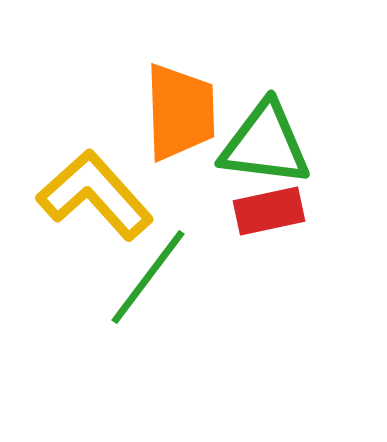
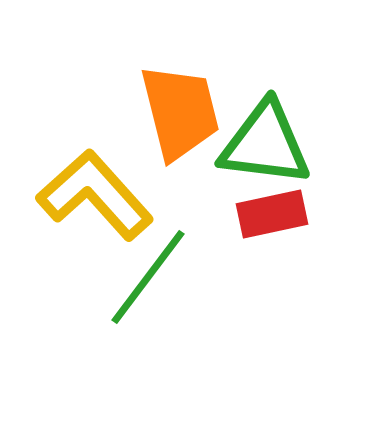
orange trapezoid: rotated 12 degrees counterclockwise
red rectangle: moved 3 px right, 3 px down
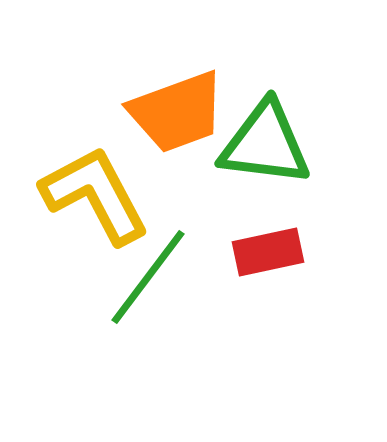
orange trapezoid: moved 3 px left; rotated 84 degrees clockwise
yellow L-shape: rotated 14 degrees clockwise
red rectangle: moved 4 px left, 38 px down
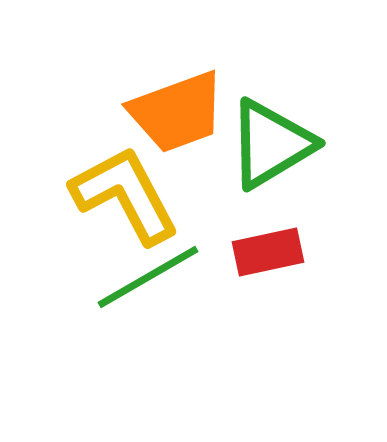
green triangle: moved 6 px right; rotated 38 degrees counterclockwise
yellow L-shape: moved 30 px right
green line: rotated 23 degrees clockwise
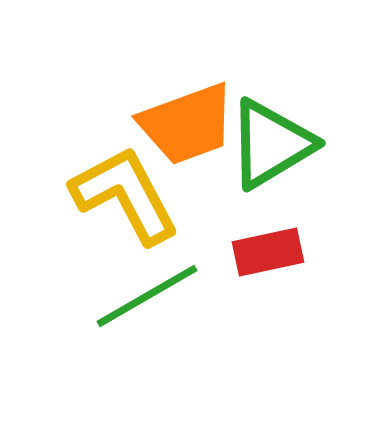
orange trapezoid: moved 10 px right, 12 px down
green line: moved 1 px left, 19 px down
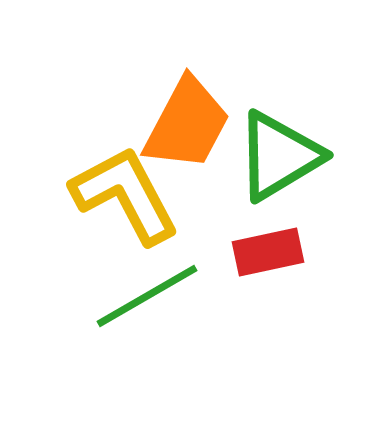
orange trapezoid: rotated 42 degrees counterclockwise
green triangle: moved 8 px right, 12 px down
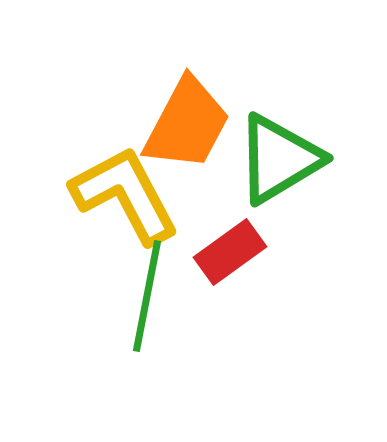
green triangle: moved 3 px down
red rectangle: moved 38 px left; rotated 24 degrees counterclockwise
green line: rotated 49 degrees counterclockwise
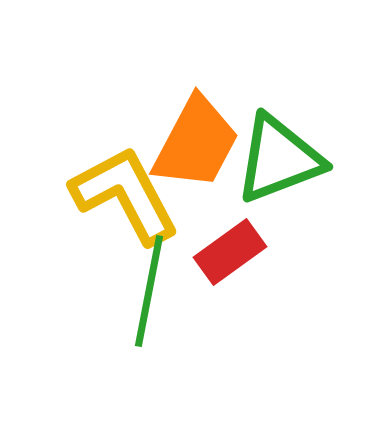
orange trapezoid: moved 9 px right, 19 px down
green triangle: rotated 10 degrees clockwise
green line: moved 2 px right, 5 px up
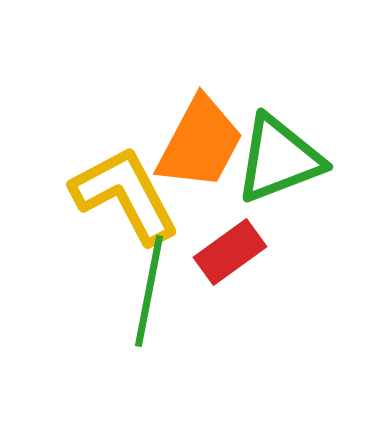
orange trapezoid: moved 4 px right
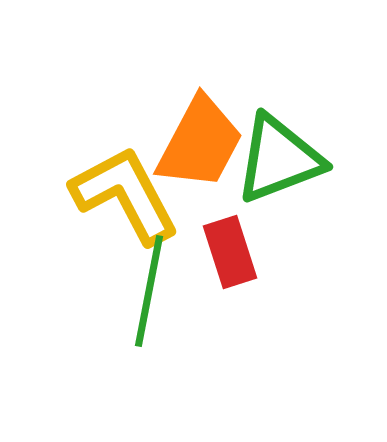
red rectangle: rotated 72 degrees counterclockwise
